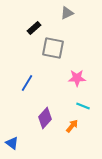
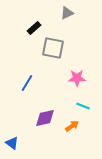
purple diamond: rotated 35 degrees clockwise
orange arrow: rotated 16 degrees clockwise
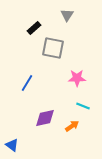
gray triangle: moved 2 px down; rotated 32 degrees counterclockwise
blue triangle: moved 2 px down
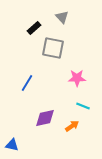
gray triangle: moved 5 px left, 2 px down; rotated 16 degrees counterclockwise
blue triangle: rotated 24 degrees counterclockwise
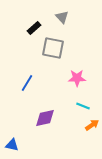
orange arrow: moved 20 px right, 1 px up
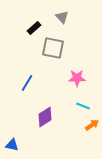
purple diamond: moved 1 px up; rotated 20 degrees counterclockwise
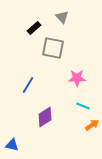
blue line: moved 1 px right, 2 px down
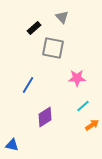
cyan line: rotated 64 degrees counterclockwise
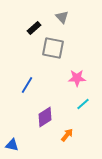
blue line: moved 1 px left
cyan line: moved 2 px up
orange arrow: moved 25 px left, 10 px down; rotated 16 degrees counterclockwise
